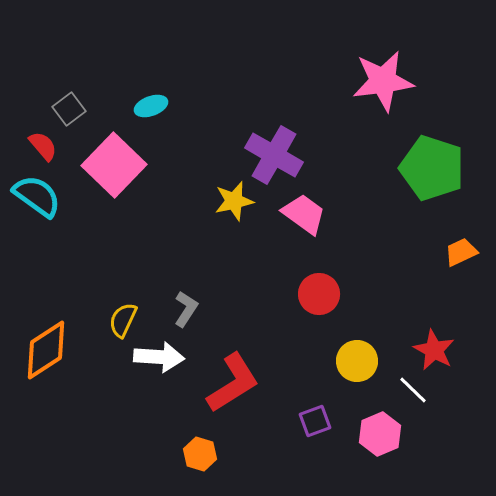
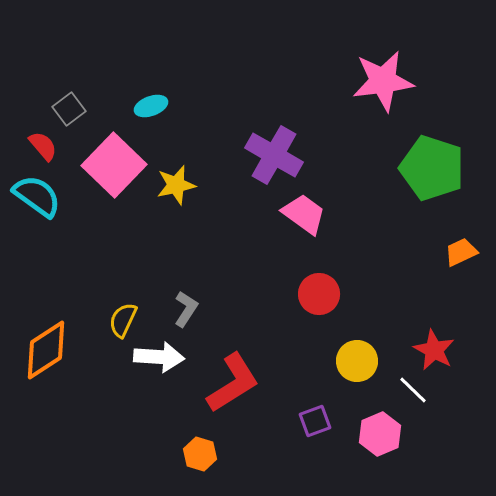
yellow star: moved 58 px left, 16 px up
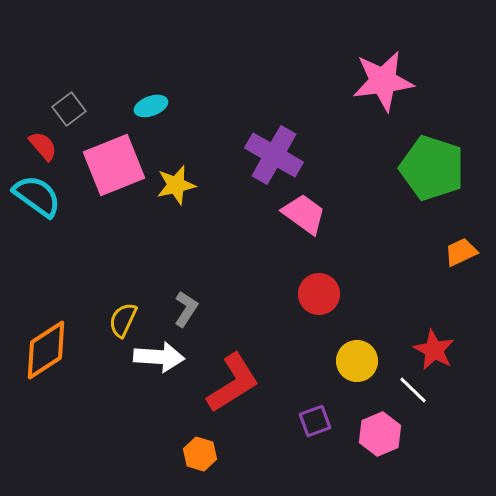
pink square: rotated 24 degrees clockwise
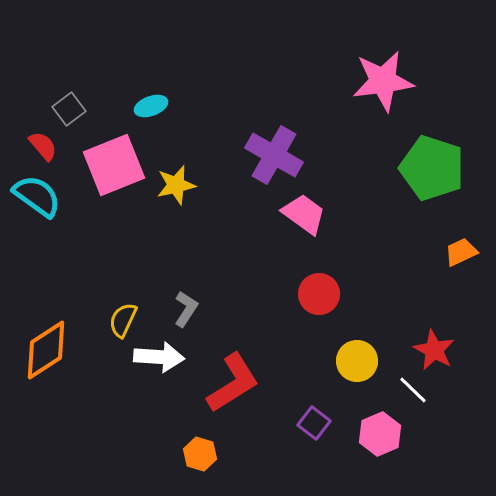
purple square: moved 1 px left, 2 px down; rotated 32 degrees counterclockwise
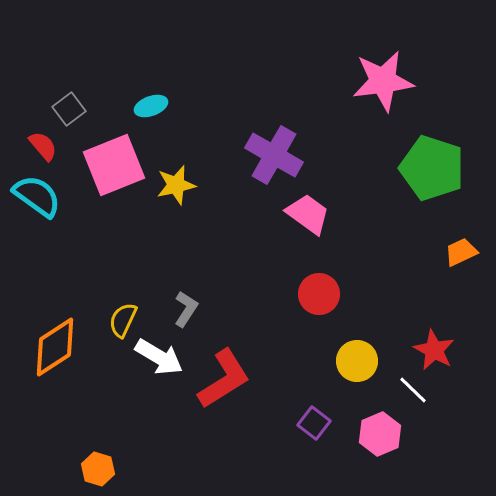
pink trapezoid: moved 4 px right
orange diamond: moved 9 px right, 3 px up
white arrow: rotated 27 degrees clockwise
red L-shape: moved 9 px left, 4 px up
orange hexagon: moved 102 px left, 15 px down
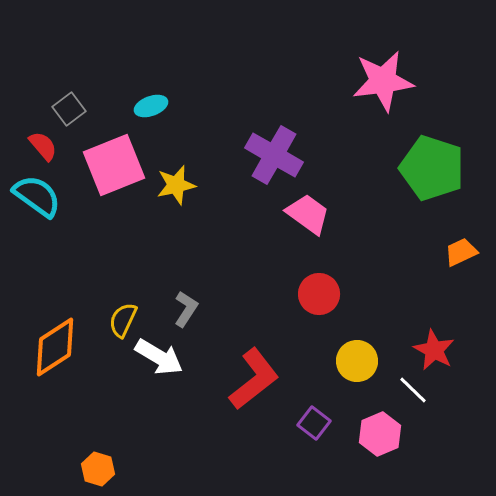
red L-shape: moved 30 px right; rotated 6 degrees counterclockwise
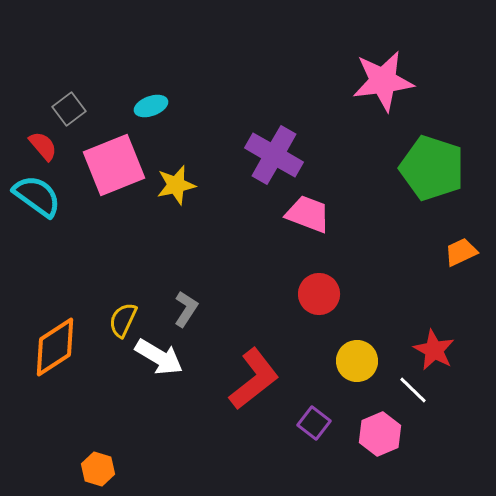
pink trapezoid: rotated 15 degrees counterclockwise
